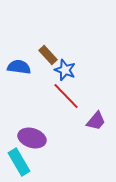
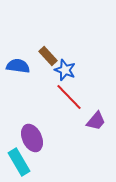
brown rectangle: moved 1 px down
blue semicircle: moved 1 px left, 1 px up
red line: moved 3 px right, 1 px down
purple ellipse: rotated 48 degrees clockwise
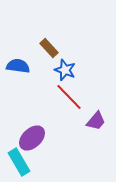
brown rectangle: moved 1 px right, 8 px up
purple ellipse: rotated 72 degrees clockwise
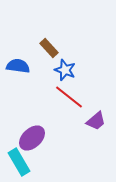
red line: rotated 8 degrees counterclockwise
purple trapezoid: rotated 10 degrees clockwise
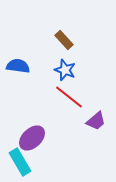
brown rectangle: moved 15 px right, 8 px up
cyan rectangle: moved 1 px right
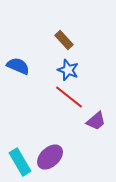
blue semicircle: rotated 15 degrees clockwise
blue star: moved 3 px right
purple ellipse: moved 18 px right, 19 px down
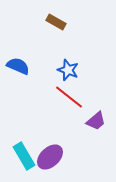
brown rectangle: moved 8 px left, 18 px up; rotated 18 degrees counterclockwise
cyan rectangle: moved 4 px right, 6 px up
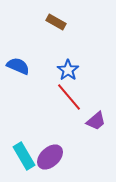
blue star: rotated 15 degrees clockwise
red line: rotated 12 degrees clockwise
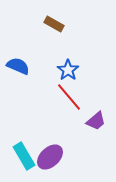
brown rectangle: moved 2 px left, 2 px down
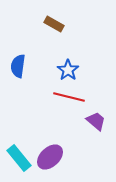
blue semicircle: rotated 105 degrees counterclockwise
red line: rotated 36 degrees counterclockwise
purple trapezoid: rotated 100 degrees counterclockwise
cyan rectangle: moved 5 px left, 2 px down; rotated 8 degrees counterclockwise
